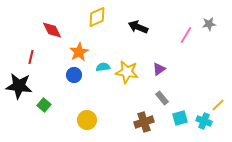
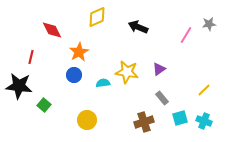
cyan semicircle: moved 16 px down
yellow line: moved 14 px left, 15 px up
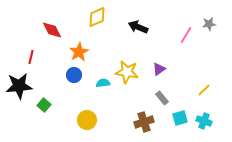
black star: rotated 12 degrees counterclockwise
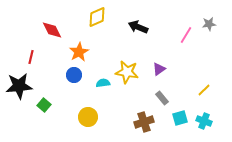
yellow circle: moved 1 px right, 3 px up
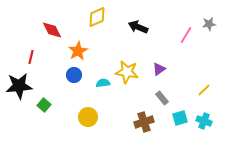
orange star: moved 1 px left, 1 px up
